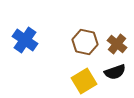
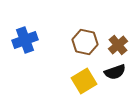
blue cross: rotated 35 degrees clockwise
brown cross: moved 1 px right, 1 px down; rotated 12 degrees clockwise
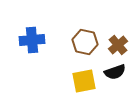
blue cross: moved 7 px right; rotated 15 degrees clockwise
yellow square: rotated 20 degrees clockwise
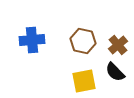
brown hexagon: moved 2 px left, 1 px up
black semicircle: rotated 65 degrees clockwise
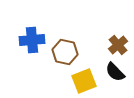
brown hexagon: moved 18 px left, 11 px down
yellow square: rotated 10 degrees counterclockwise
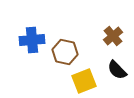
brown cross: moved 5 px left, 9 px up
black semicircle: moved 2 px right, 2 px up
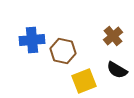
brown hexagon: moved 2 px left, 1 px up
black semicircle: rotated 15 degrees counterclockwise
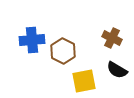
brown cross: moved 1 px left, 2 px down; rotated 24 degrees counterclockwise
brown hexagon: rotated 15 degrees clockwise
yellow square: rotated 10 degrees clockwise
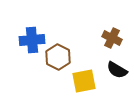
brown hexagon: moved 5 px left, 6 px down
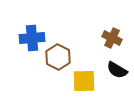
blue cross: moved 2 px up
yellow square: rotated 10 degrees clockwise
